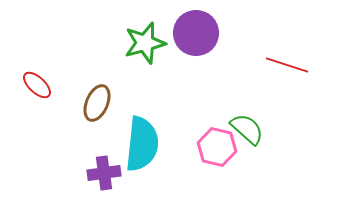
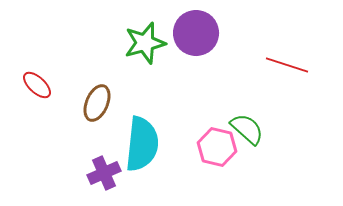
purple cross: rotated 16 degrees counterclockwise
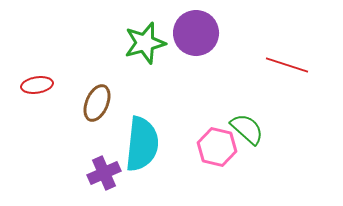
red ellipse: rotated 52 degrees counterclockwise
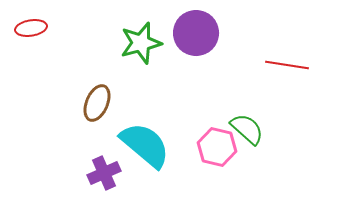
green star: moved 4 px left
red line: rotated 9 degrees counterclockwise
red ellipse: moved 6 px left, 57 px up
cyan semicircle: moved 3 px right, 1 px down; rotated 56 degrees counterclockwise
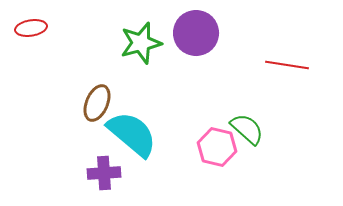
cyan semicircle: moved 13 px left, 11 px up
purple cross: rotated 20 degrees clockwise
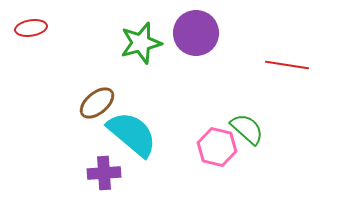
brown ellipse: rotated 27 degrees clockwise
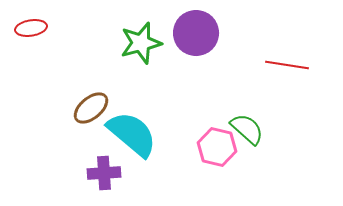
brown ellipse: moved 6 px left, 5 px down
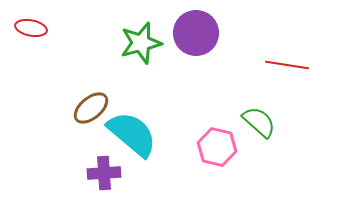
red ellipse: rotated 20 degrees clockwise
green semicircle: moved 12 px right, 7 px up
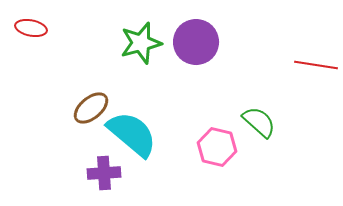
purple circle: moved 9 px down
red line: moved 29 px right
